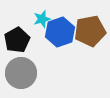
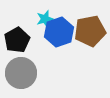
cyan star: moved 3 px right
blue hexagon: moved 1 px left
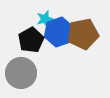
brown pentagon: moved 7 px left, 3 px down
black pentagon: moved 14 px right
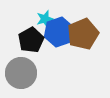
brown pentagon: rotated 12 degrees counterclockwise
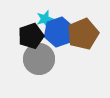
black pentagon: moved 4 px up; rotated 10 degrees clockwise
gray circle: moved 18 px right, 14 px up
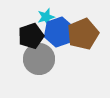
cyan star: moved 1 px right, 2 px up
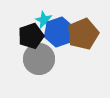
cyan star: moved 2 px left, 3 px down; rotated 30 degrees counterclockwise
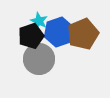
cyan star: moved 5 px left, 1 px down
